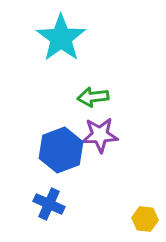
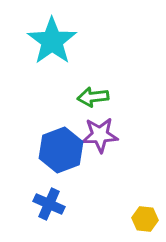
cyan star: moved 9 px left, 3 px down
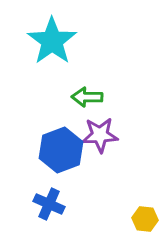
green arrow: moved 6 px left; rotated 8 degrees clockwise
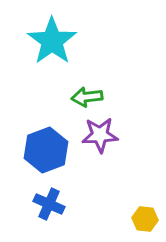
green arrow: rotated 8 degrees counterclockwise
blue hexagon: moved 15 px left
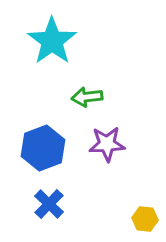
purple star: moved 7 px right, 9 px down
blue hexagon: moved 3 px left, 2 px up
blue cross: rotated 20 degrees clockwise
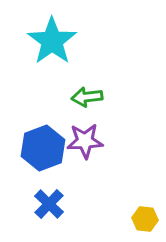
purple star: moved 22 px left, 3 px up
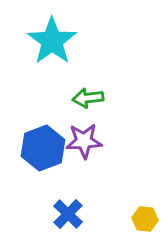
green arrow: moved 1 px right, 1 px down
purple star: moved 1 px left
blue cross: moved 19 px right, 10 px down
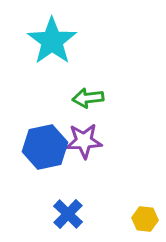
blue hexagon: moved 2 px right, 1 px up; rotated 9 degrees clockwise
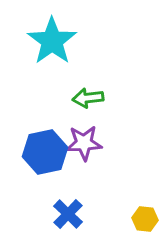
purple star: moved 2 px down
blue hexagon: moved 5 px down
